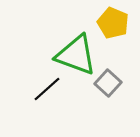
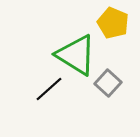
green triangle: rotated 12 degrees clockwise
black line: moved 2 px right
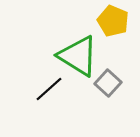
yellow pentagon: moved 2 px up
green triangle: moved 2 px right, 1 px down
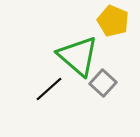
green triangle: rotated 9 degrees clockwise
gray square: moved 5 px left
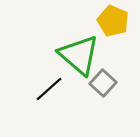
green triangle: moved 1 px right, 1 px up
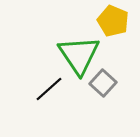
green triangle: rotated 15 degrees clockwise
